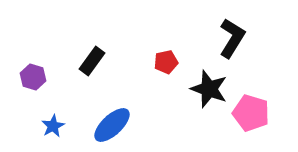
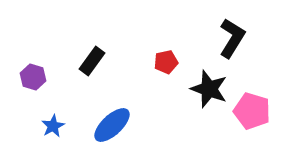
pink pentagon: moved 1 px right, 2 px up
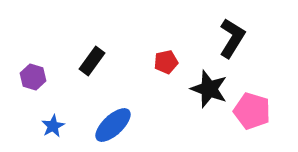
blue ellipse: moved 1 px right
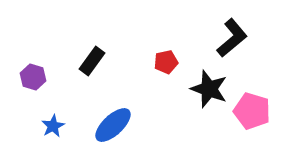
black L-shape: rotated 18 degrees clockwise
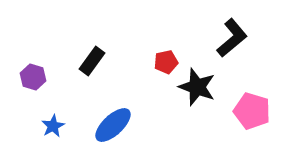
black star: moved 12 px left, 2 px up
